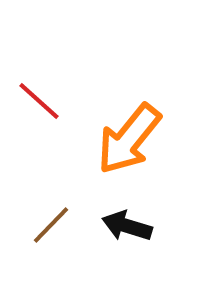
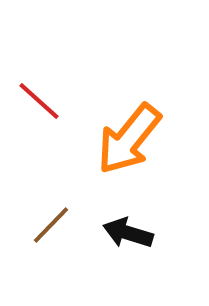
black arrow: moved 1 px right, 7 px down
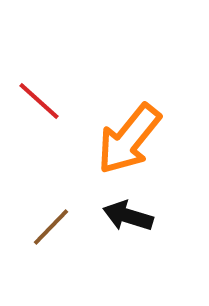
brown line: moved 2 px down
black arrow: moved 17 px up
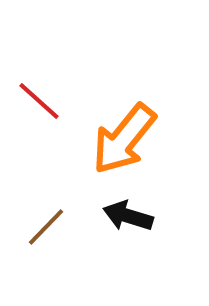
orange arrow: moved 5 px left
brown line: moved 5 px left
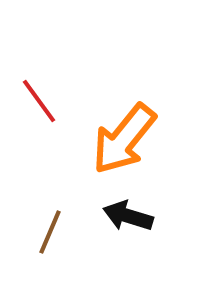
red line: rotated 12 degrees clockwise
brown line: moved 4 px right, 5 px down; rotated 21 degrees counterclockwise
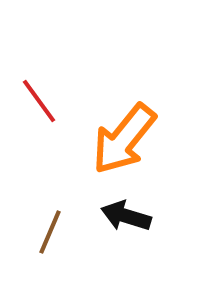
black arrow: moved 2 px left
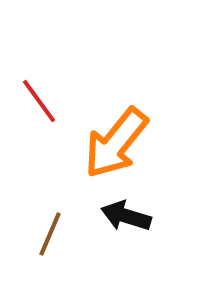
orange arrow: moved 8 px left, 4 px down
brown line: moved 2 px down
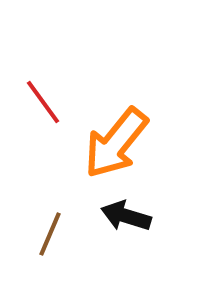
red line: moved 4 px right, 1 px down
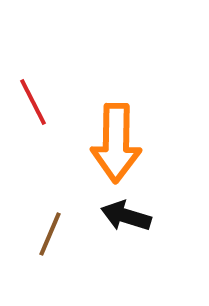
red line: moved 10 px left; rotated 9 degrees clockwise
orange arrow: rotated 38 degrees counterclockwise
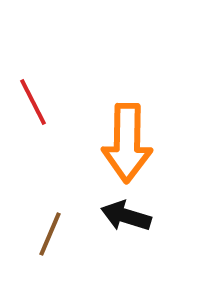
orange arrow: moved 11 px right
